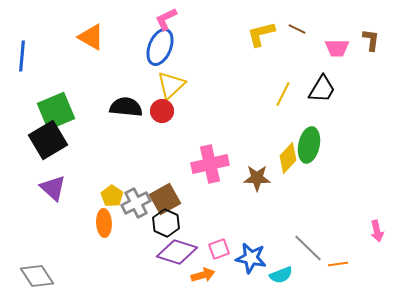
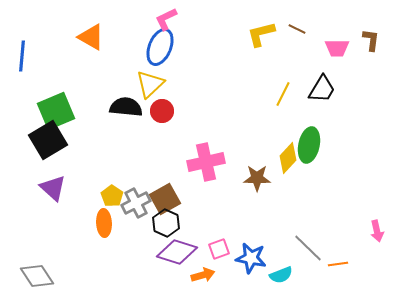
yellow triangle: moved 21 px left, 1 px up
pink cross: moved 4 px left, 2 px up
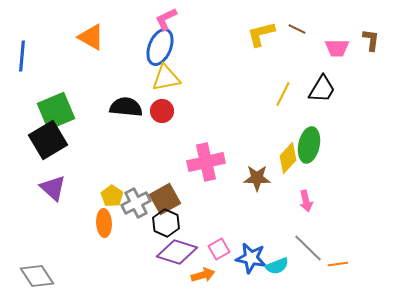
yellow triangle: moved 16 px right, 6 px up; rotated 32 degrees clockwise
pink arrow: moved 71 px left, 30 px up
pink square: rotated 10 degrees counterclockwise
cyan semicircle: moved 4 px left, 9 px up
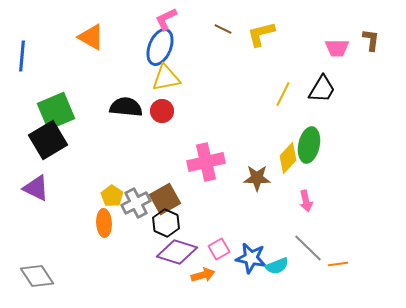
brown line: moved 74 px left
purple triangle: moved 17 px left; rotated 16 degrees counterclockwise
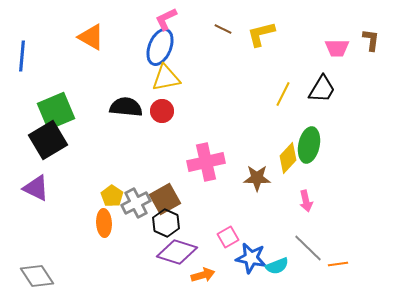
pink square: moved 9 px right, 12 px up
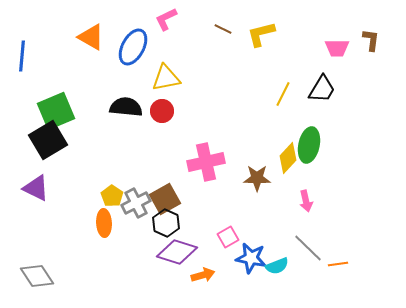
blue ellipse: moved 27 px left; rotated 6 degrees clockwise
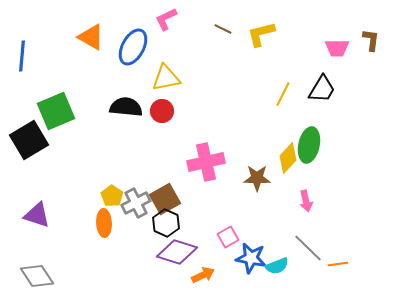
black square: moved 19 px left
purple triangle: moved 1 px right, 27 px down; rotated 8 degrees counterclockwise
orange arrow: rotated 10 degrees counterclockwise
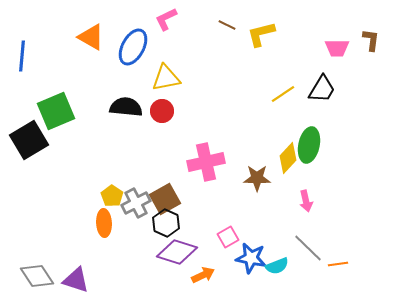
brown line: moved 4 px right, 4 px up
yellow line: rotated 30 degrees clockwise
purple triangle: moved 39 px right, 65 px down
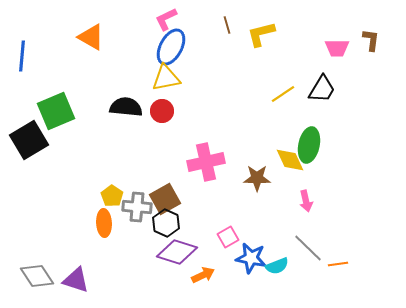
brown line: rotated 48 degrees clockwise
blue ellipse: moved 38 px right
yellow diamond: moved 2 px right, 2 px down; rotated 68 degrees counterclockwise
gray cross: moved 1 px right, 4 px down; rotated 32 degrees clockwise
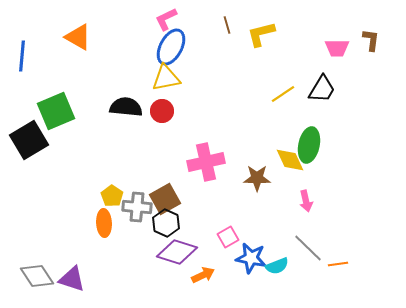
orange triangle: moved 13 px left
purple triangle: moved 4 px left, 1 px up
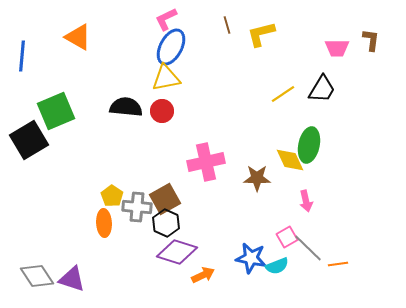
pink square: moved 59 px right
